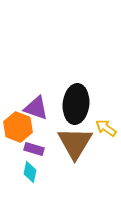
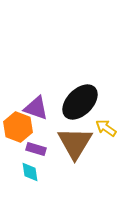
black ellipse: moved 4 px right, 2 px up; rotated 39 degrees clockwise
purple rectangle: moved 2 px right
cyan diamond: rotated 20 degrees counterclockwise
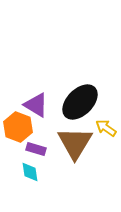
purple triangle: moved 3 px up; rotated 12 degrees clockwise
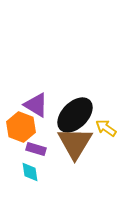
black ellipse: moved 5 px left, 13 px down
orange hexagon: moved 3 px right
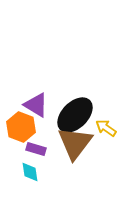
brown triangle: rotated 6 degrees clockwise
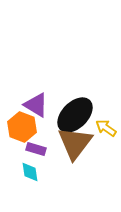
orange hexagon: moved 1 px right
